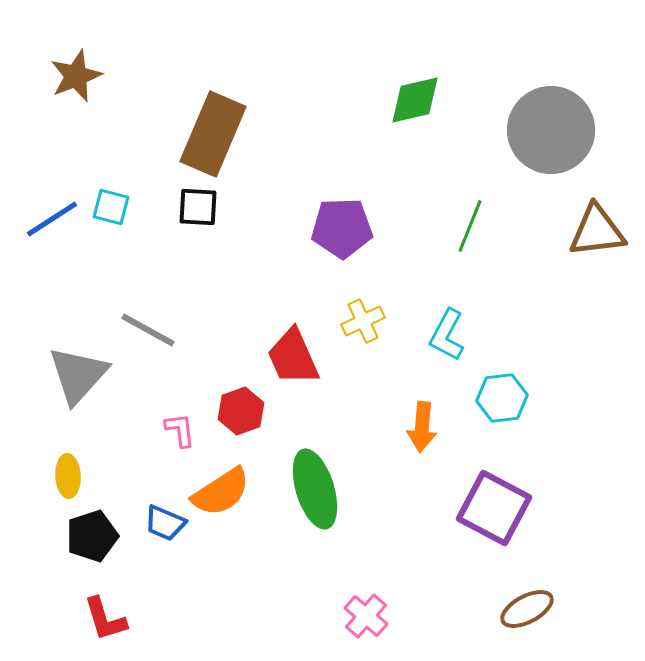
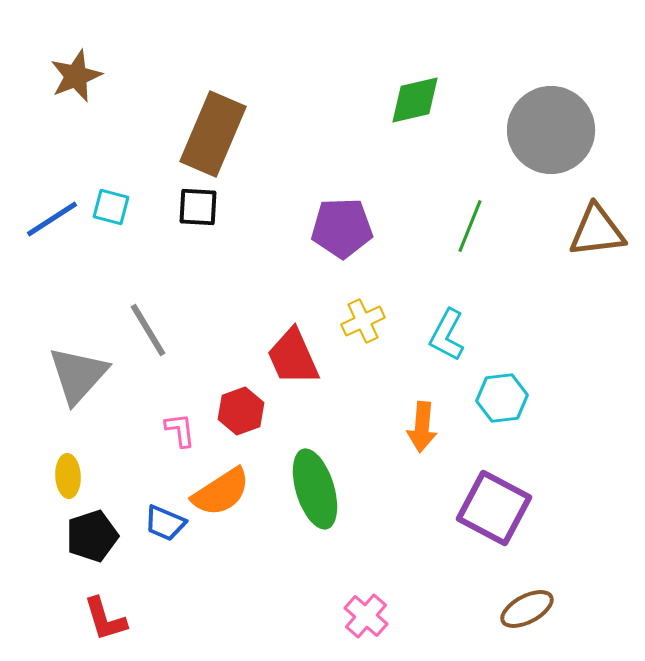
gray line: rotated 30 degrees clockwise
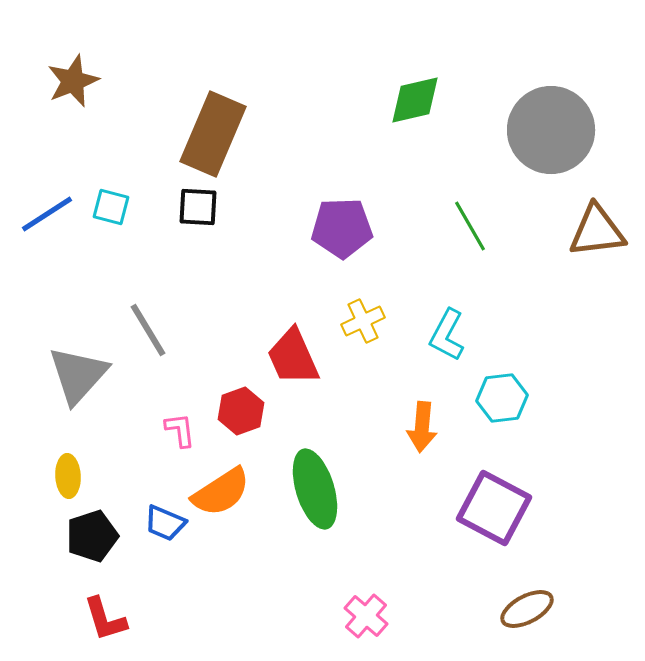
brown star: moved 3 px left, 5 px down
blue line: moved 5 px left, 5 px up
green line: rotated 52 degrees counterclockwise
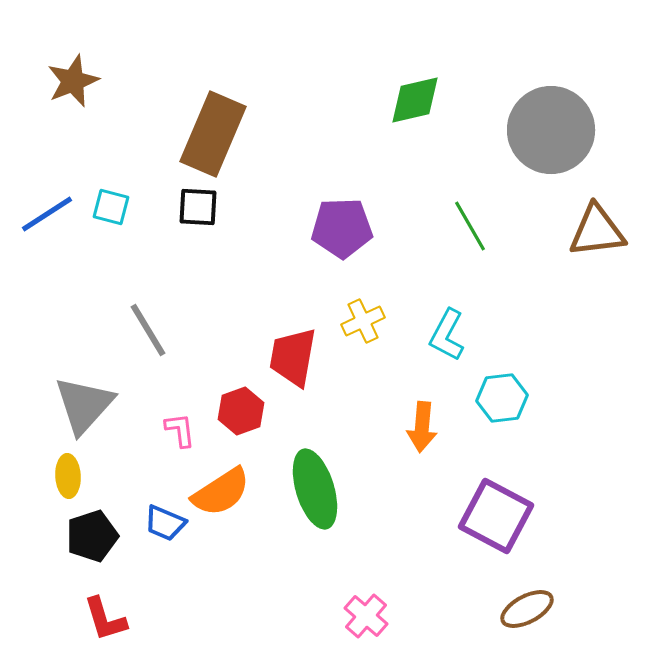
red trapezoid: rotated 34 degrees clockwise
gray triangle: moved 6 px right, 30 px down
purple square: moved 2 px right, 8 px down
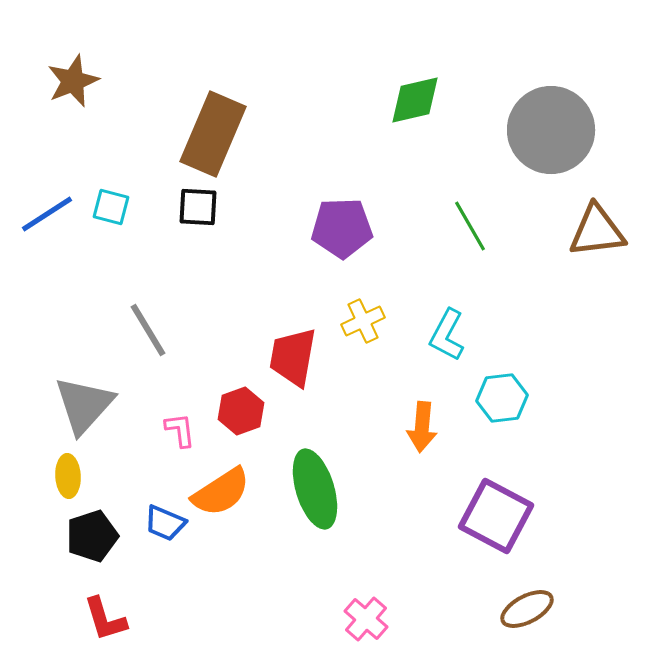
pink cross: moved 3 px down
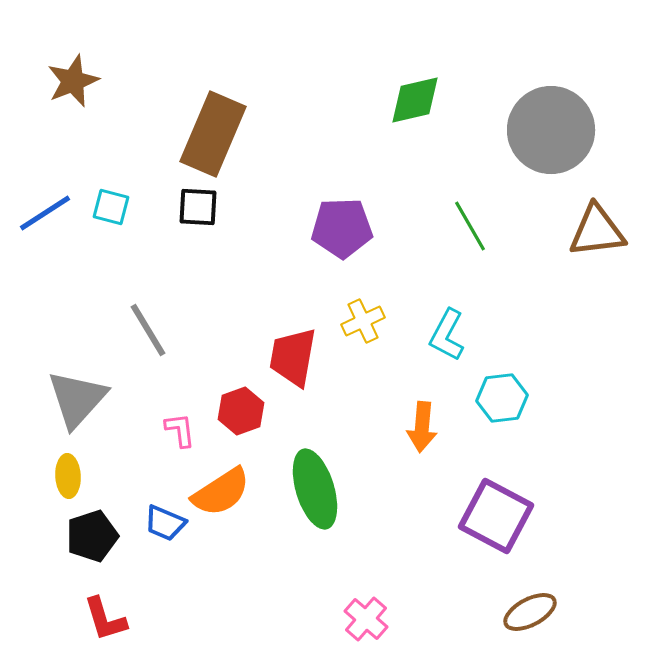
blue line: moved 2 px left, 1 px up
gray triangle: moved 7 px left, 6 px up
brown ellipse: moved 3 px right, 3 px down
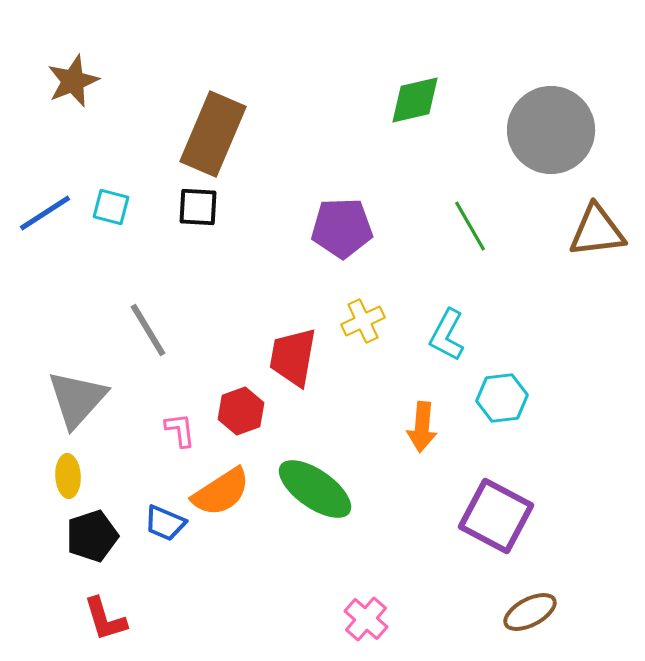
green ellipse: rotated 38 degrees counterclockwise
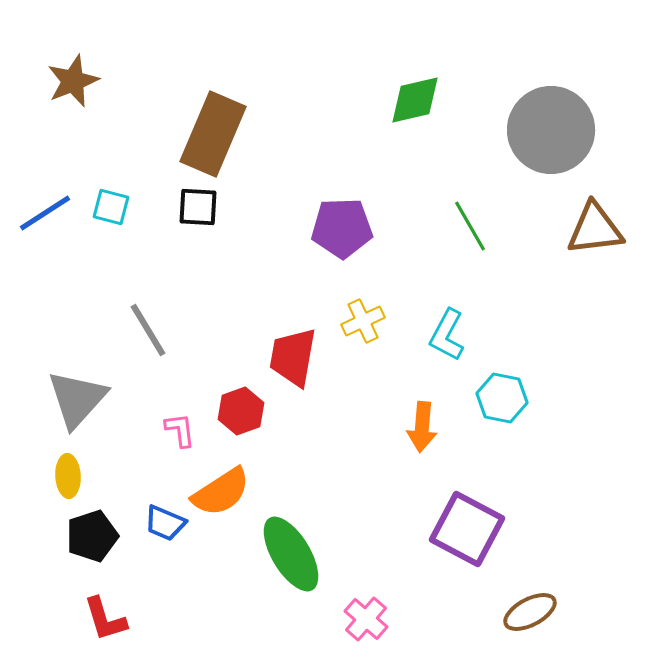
brown triangle: moved 2 px left, 2 px up
cyan hexagon: rotated 18 degrees clockwise
green ellipse: moved 24 px left, 65 px down; rotated 24 degrees clockwise
purple square: moved 29 px left, 13 px down
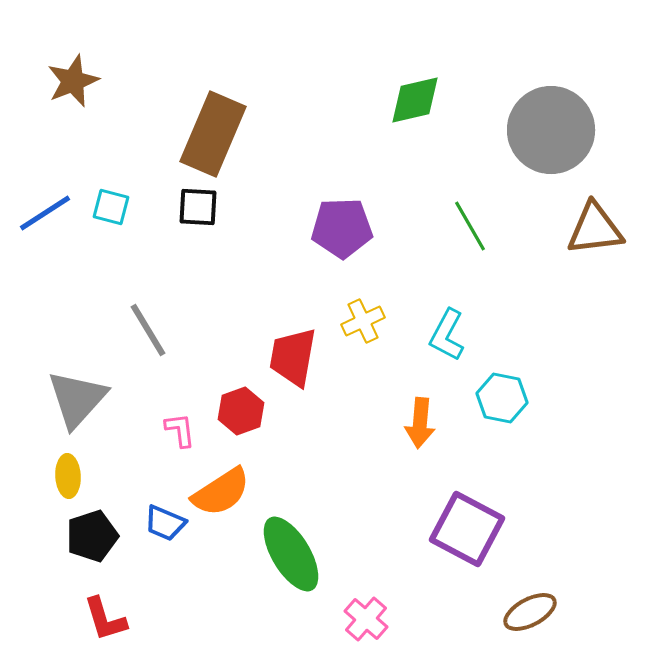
orange arrow: moved 2 px left, 4 px up
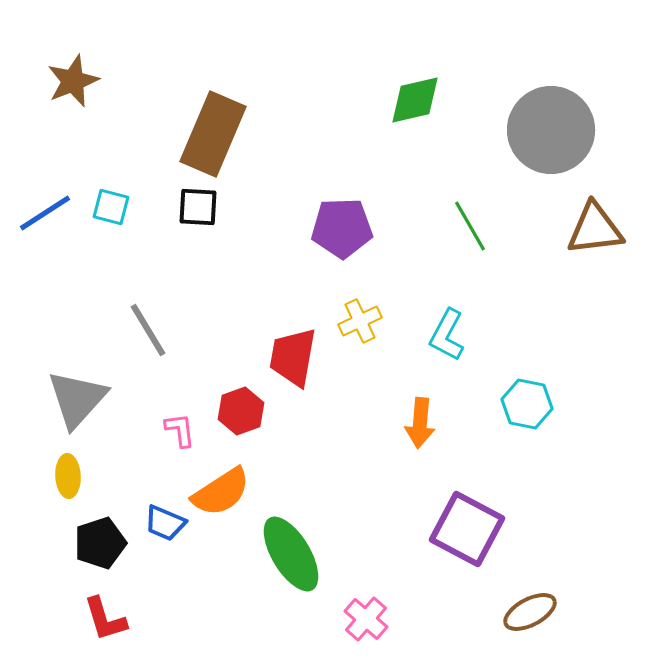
yellow cross: moved 3 px left
cyan hexagon: moved 25 px right, 6 px down
black pentagon: moved 8 px right, 7 px down
